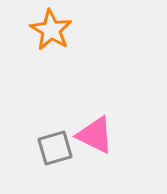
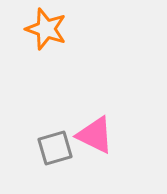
orange star: moved 5 px left, 1 px up; rotated 12 degrees counterclockwise
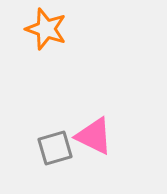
pink triangle: moved 1 px left, 1 px down
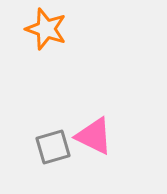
gray square: moved 2 px left, 1 px up
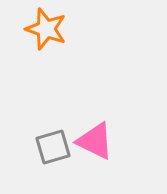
pink triangle: moved 1 px right, 5 px down
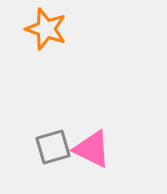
pink triangle: moved 3 px left, 8 px down
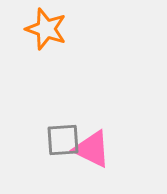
gray square: moved 10 px right, 7 px up; rotated 12 degrees clockwise
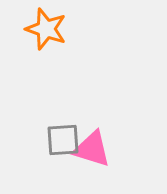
pink triangle: rotated 9 degrees counterclockwise
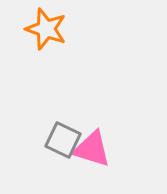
gray square: rotated 30 degrees clockwise
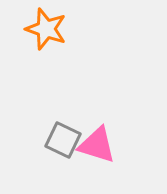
pink triangle: moved 5 px right, 4 px up
